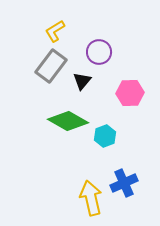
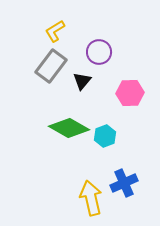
green diamond: moved 1 px right, 7 px down
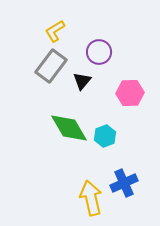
green diamond: rotated 30 degrees clockwise
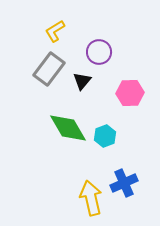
gray rectangle: moved 2 px left, 3 px down
green diamond: moved 1 px left
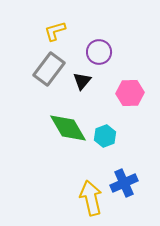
yellow L-shape: rotated 15 degrees clockwise
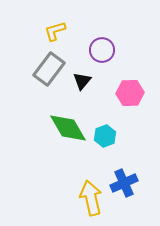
purple circle: moved 3 px right, 2 px up
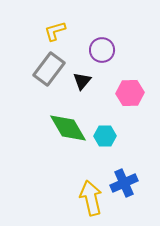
cyan hexagon: rotated 20 degrees clockwise
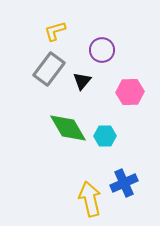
pink hexagon: moved 1 px up
yellow arrow: moved 1 px left, 1 px down
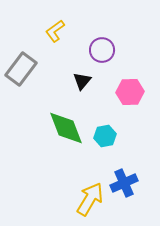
yellow L-shape: rotated 20 degrees counterclockwise
gray rectangle: moved 28 px left
green diamond: moved 2 px left; rotated 9 degrees clockwise
cyan hexagon: rotated 10 degrees counterclockwise
yellow arrow: rotated 44 degrees clockwise
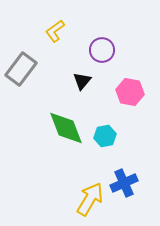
pink hexagon: rotated 12 degrees clockwise
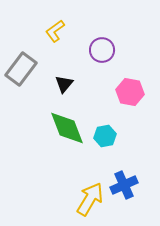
black triangle: moved 18 px left, 3 px down
green diamond: moved 1 px right
blue cross: moved 2 px down
